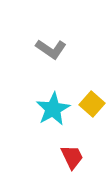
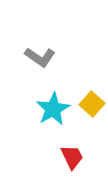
gray L-shape: moved 11 px left, 8 px down
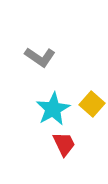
red trapezoid: moved 8 px left, 13 px up
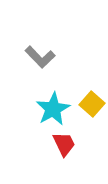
gray L-shape: rotated 12 degrees clockwise
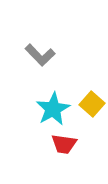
gray L-shape: moved 2 px up
red trapezoid: rotated 124 degrees clockwise
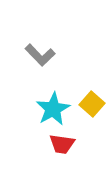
red trapezoid: moved 2 px left
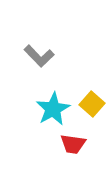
gray L-shape: moved 1 px left, 1 px down
red trapezoid: moved 11 px right
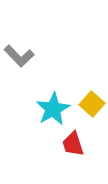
gray L-shape: moved 20 px left
red trapezoid: rotated 64 degrees clockwise
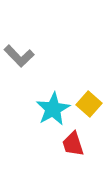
yellow square: moved 3 px left
